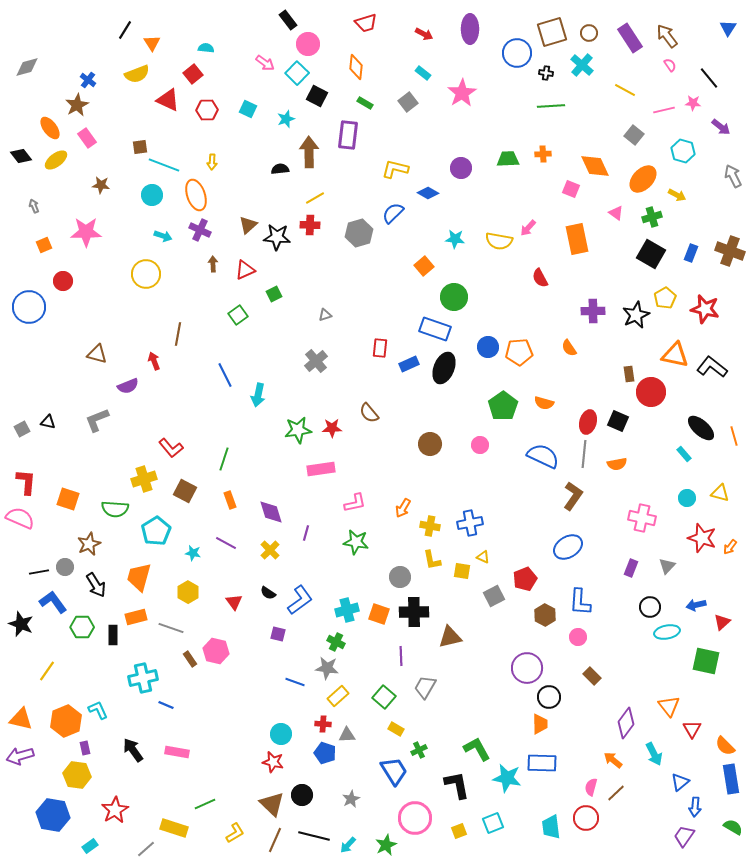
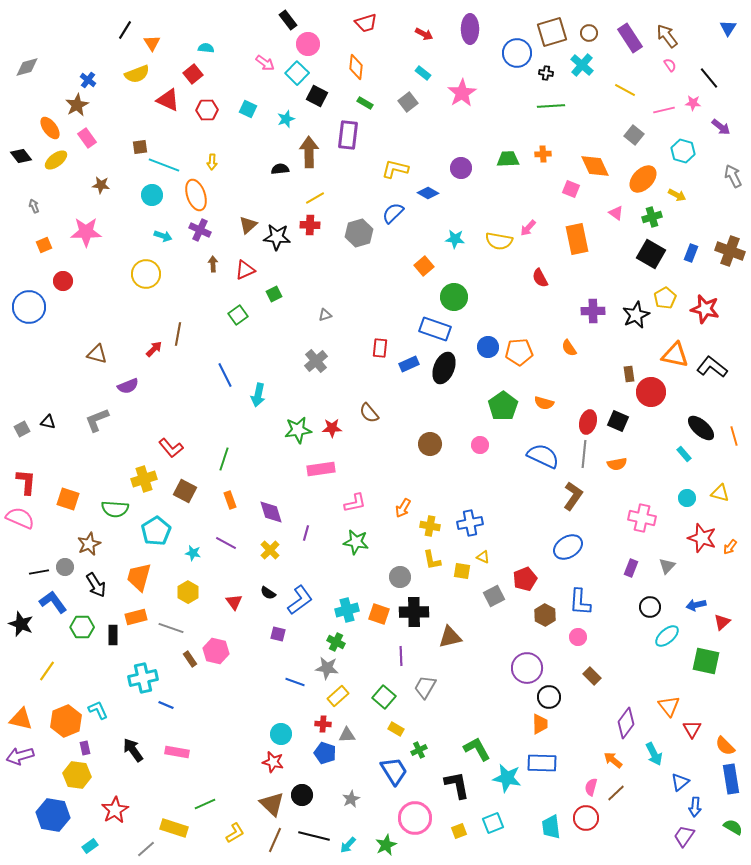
red arrow at (154, 361): moved 12 px up; rotated 66 degrees clockwise
cyan ellipse at (667, 632): moved 4 px down; rotated 30 degrees counterclockwise
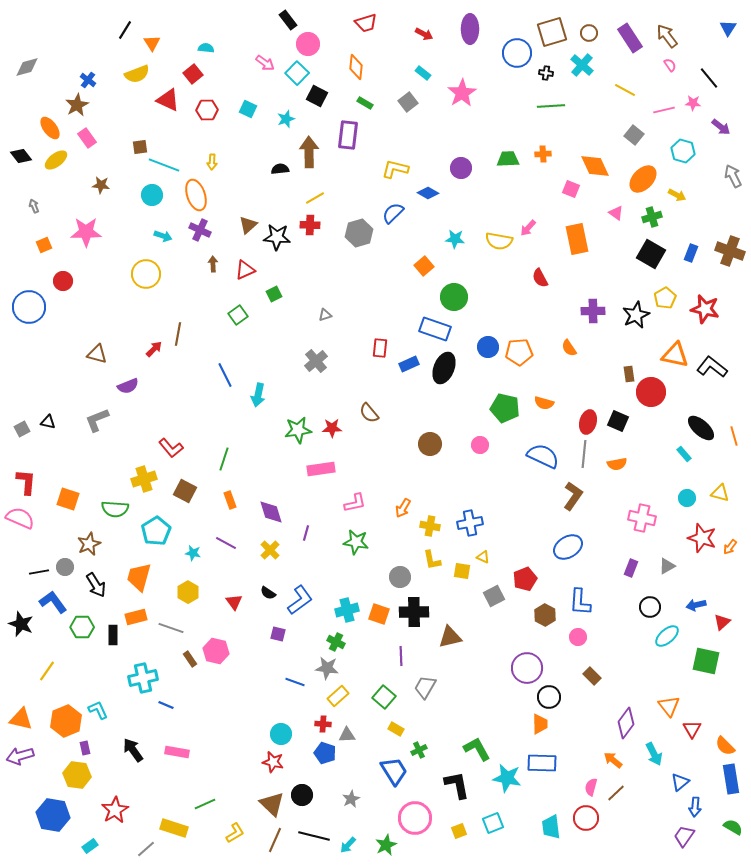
green pentagon at (503, 406): moved 2 px right, 2 px down; rotated 24 degrees counterclockwise
gray triangle at (667, 566): rotated 18 degrees clockwise
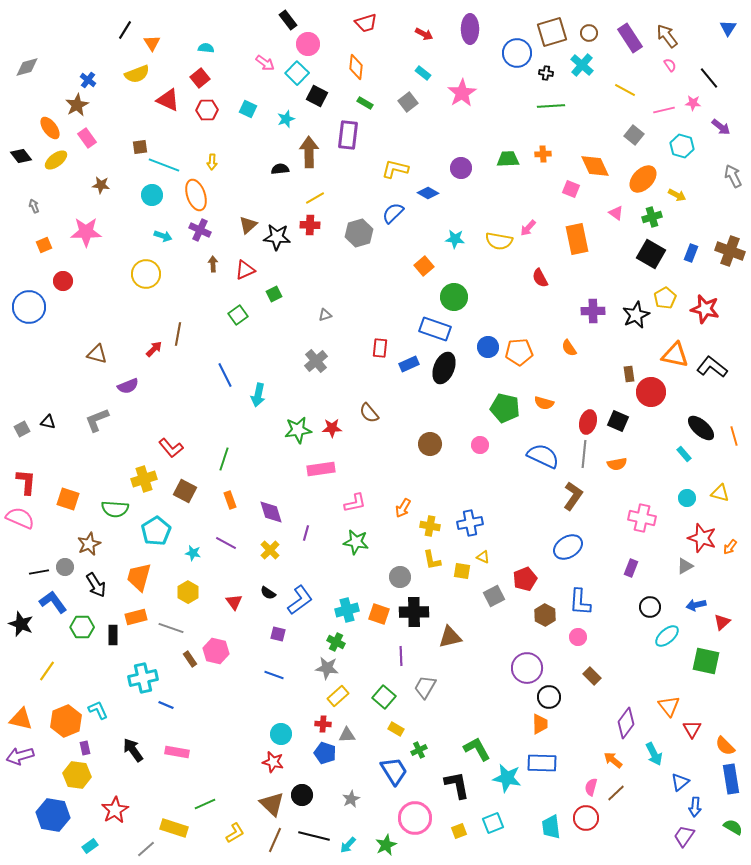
red square at (193, 74): moved 7 px right, 4 px down
cyan hexagon at (683, 151): moved 1 px left, 5 px up
gray triangle at (667, 566): moved 18 px right
blue line at (295, 682): moved 21 px left, 7 px up
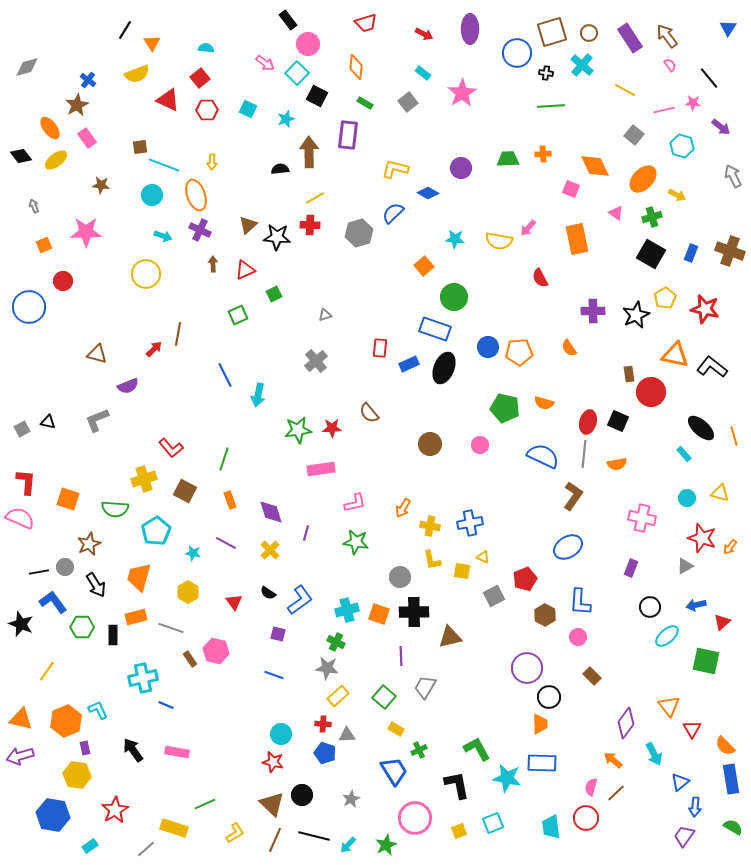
green square at (238, 315): rotated 12 degrees clockwise
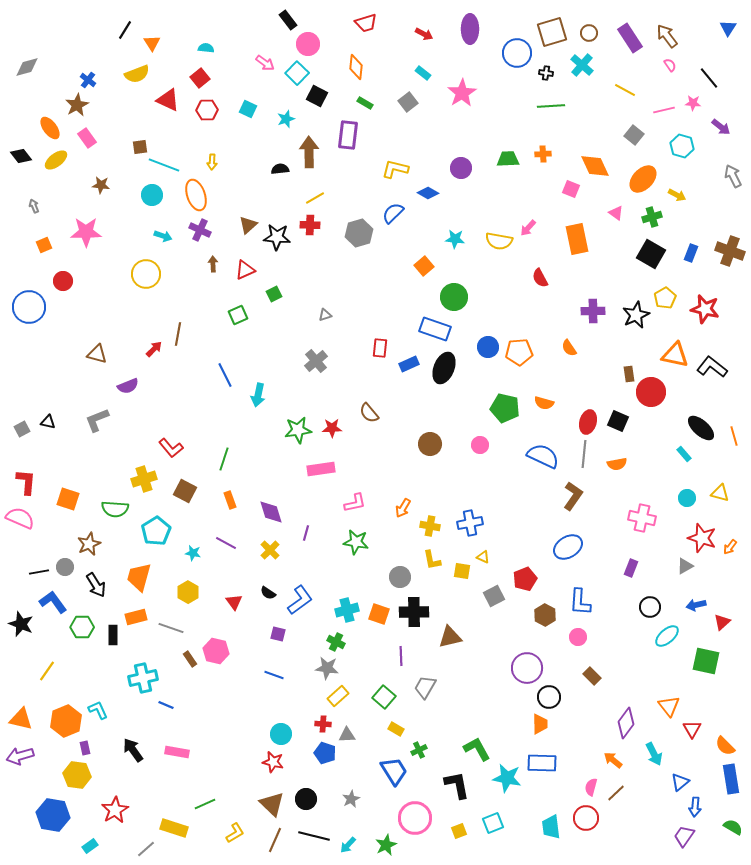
black circle at (302, 795): moved 4 px right, 4 px down
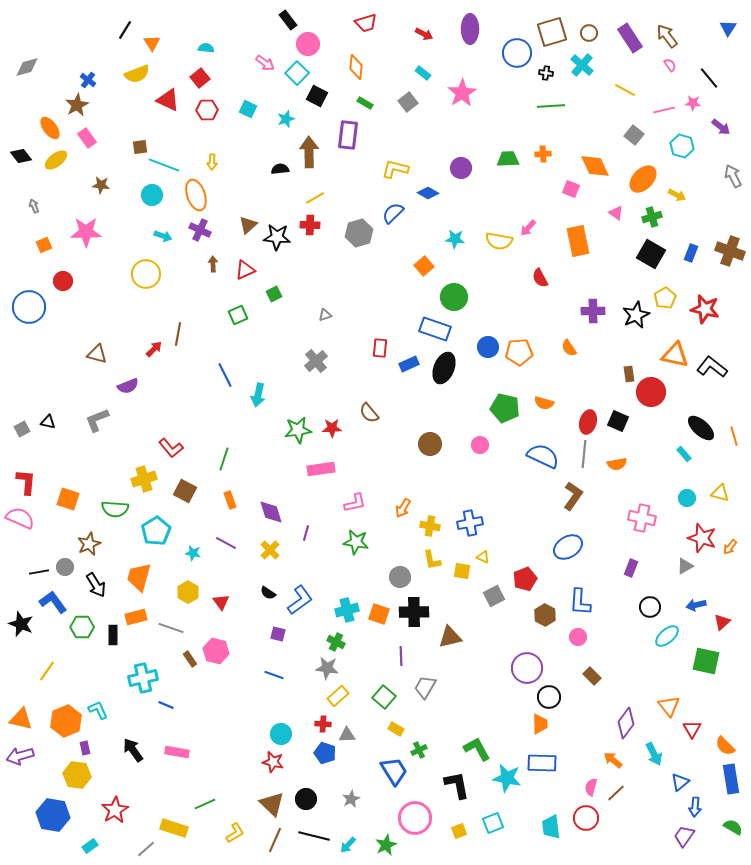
orange rectangle at (577, 239): moved 1 px right, 2 px down
red triangle at (234, 602): moved 13 px left
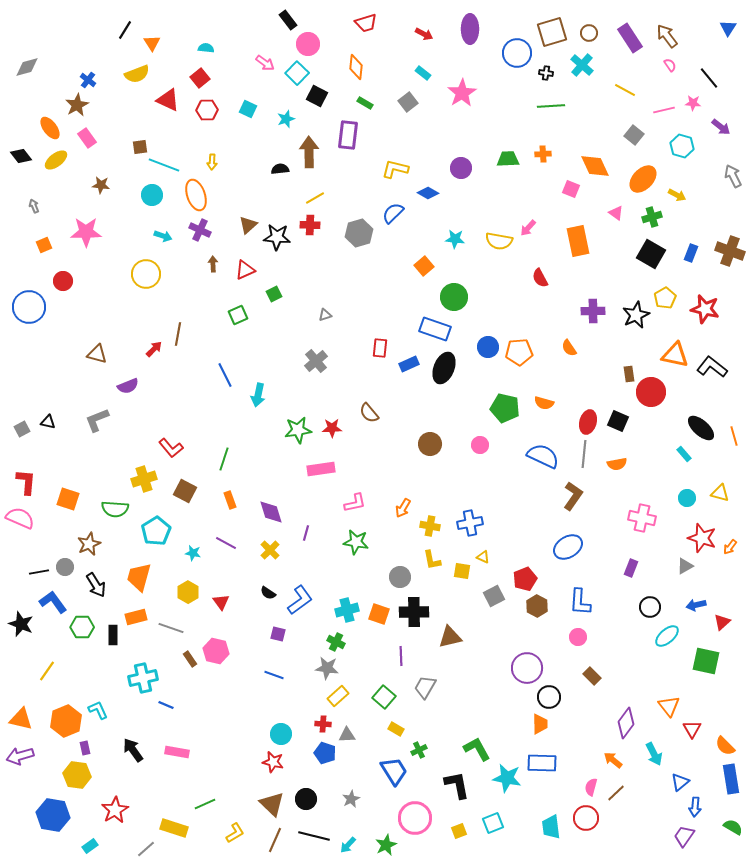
brown hexagon at (545, 615): moved 8 px left, 9 px up
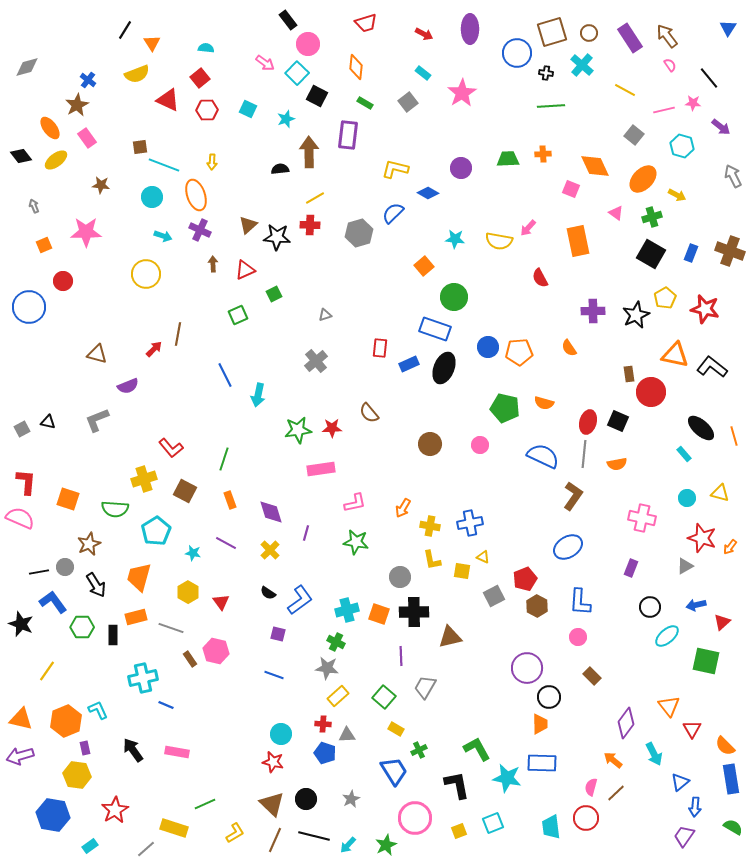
cyan circle at (152, 195): moved 2 px down
